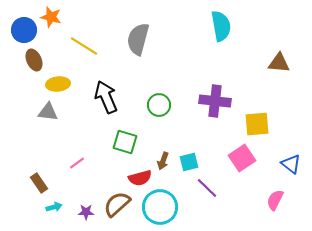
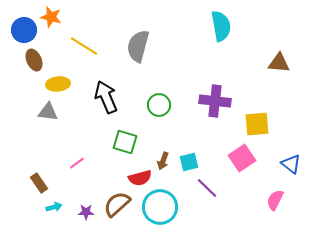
gray semicircle: moved 7 px down
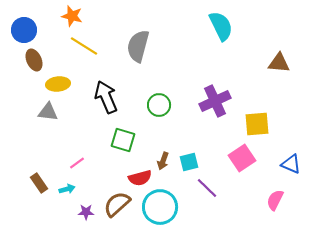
orange star: moved 21 px right, 1 px up
cyan semicircle: rotated 16 degrees counterclockwise
purple cross: rotated 32 degrees counterclockwise
green square: moved 2 px left, 2 px up
blue triangle: rotated 15 degrees counterclockwise
cyan arrow: moved 13 px right, 18 px up
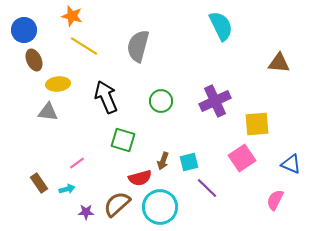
green circle: moved 2 px right, 4 px up
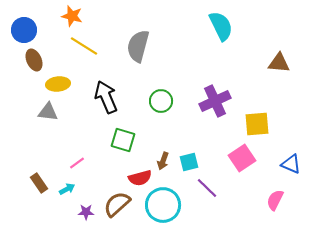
cyan arrow: rotated 14 degrees counterclockwise
cyan circle: moved 3 px right, 2 px up
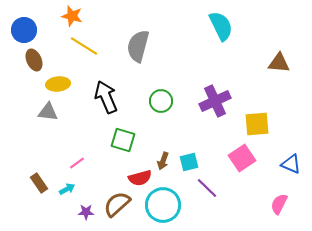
pink semicircle: moved 4 px right, 4 px down
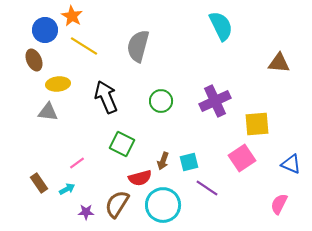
orange star: rotated 15 degrees clockwise
blue circle: moved 21 px right
green square: moved 1 px left, 4 px down; rotated 10 degrees clockwise
purple line: rotated 10 degrees counterclockwise
brown semicircle: rotated 16 degrees counterclockwise
